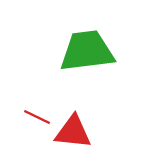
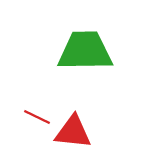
green trapezoid: moved 2 px left; rotated 6 degrees clockwise
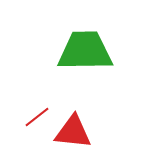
red line: rotated 64 degrees counterclockwise
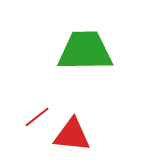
red triangle: moved 1 px left, 3 px down
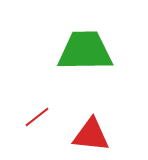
red triangle: moved 19 px right
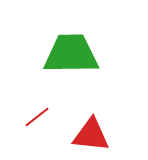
green trapezoid: moved 14 px left, 3 px down
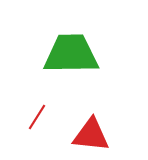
red line: rotated 20 degrees counterclockwise
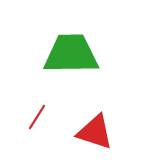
red triangle: moved 4 px right, 3 px up; rotated 12 degrees clockwise
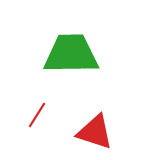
red line: moved 2 px up
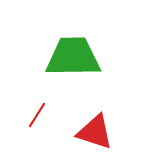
green trapezoid: moved 2 px right, 3 px down
